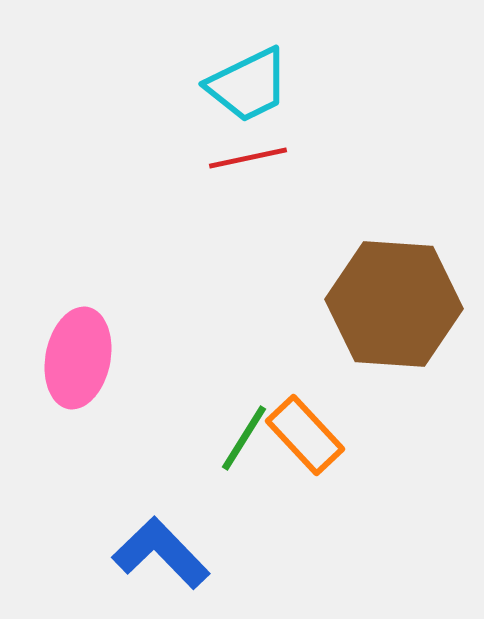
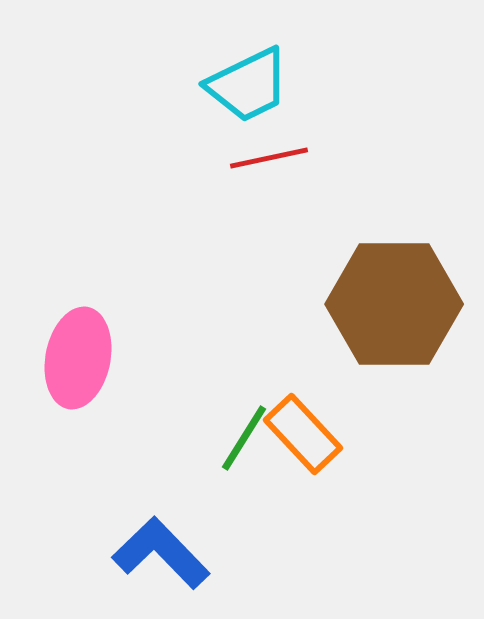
red line: moved 21 px right
brown hexagon: rotated 4 degrees counterclockwise
orange rectangle: moved 2 px left, 1 px up
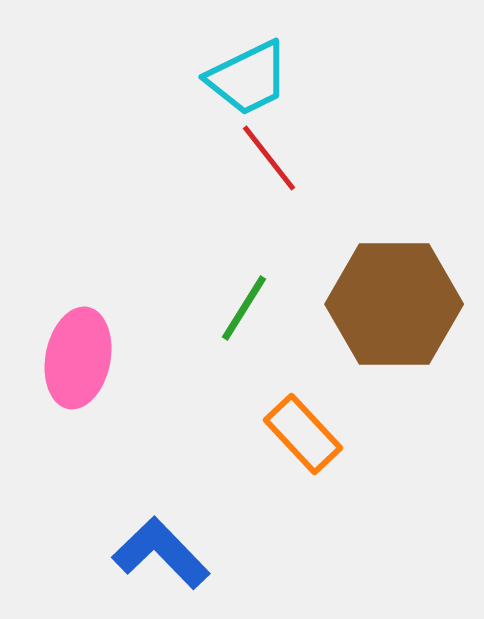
cyan trapezoid: moved 7 px up
red line: rotated 64 degrees clockwise
green line: moved 130 px up
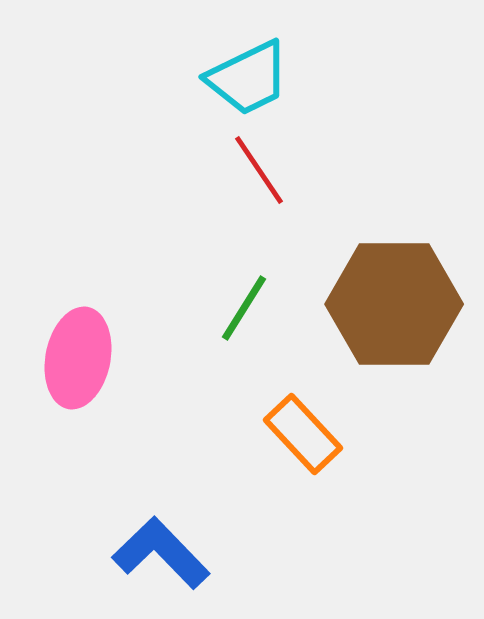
red line: moved 10 px left, 12 px down; rotated 4 degrees clockwise
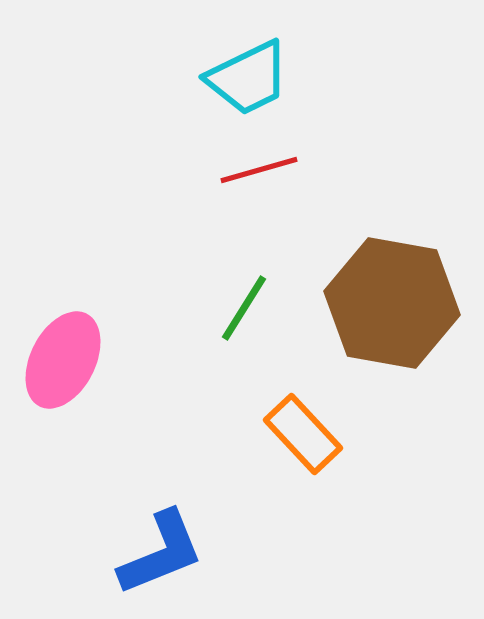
red line: rotated 72 degrees counterclockwise
brown hexagon: moved 2 px left, 1 px up; rotated 10 degrees clockwise
pink ellipse: moved 15 px left, 2 px down; rotated 16 degrees clockwise
blue L-shape: rotated 112 degrees clockwise
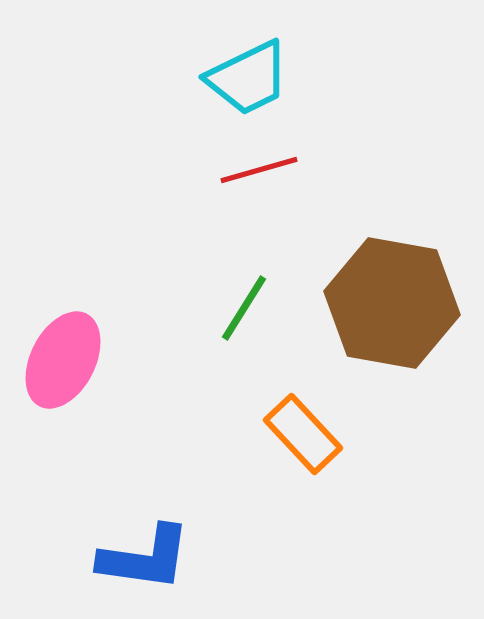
blue L-shape: moved 16 px left, 5 px down; rotated 30 degrees clockwise
